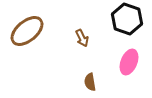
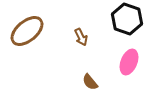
brown arrow: moved 1 px left, 1 px up
brown semicircle: rotated 30 degrees counterclockwise
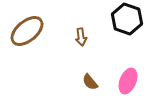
brown arrow: rotated 18 degrees clockwise
pink ellipse: moved 1 px left, 19 px down
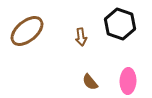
black hexagon: moved 7 px left, 5 px down
pink ellipse: rotated 20 degrees counterclockwise
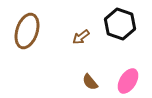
brown ellipse: rotated 32 degrees counterclockwise
brown arrow: rotated 60 degrees clockwise
pink ellipse: rotated 30 degrees clockwise
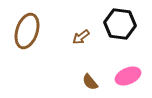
black hexagon: rotated 12 degrees counterclockwise
pink ellipse: moved 5 px up; rotated 35 degrees clockwise
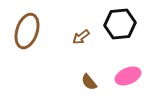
black hexagon: rotated 12 degrees counterclockwise
brown semicircle: moved 1 px left
